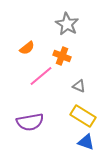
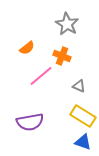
blue triangle: moved 3 px left
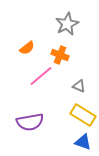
gray star: rotated 15 degrees clockwise
orange cross: moved 2 px left, 1 px up
yellow rectangle: moved 1 px up
